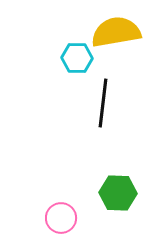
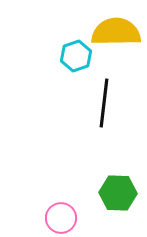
yellow semicircle: rotated 9 degrees clockwise
cyan hexagon: moved 1 px left, 2 px up; rotated 20 degrees counterclockwise
black line: moved 1 px right
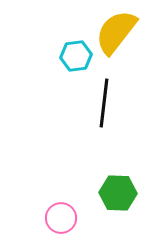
yellow semicircle: rotated 51 degrees counterclockwise
cyan hexagon: rotated 12 degrees clockwise
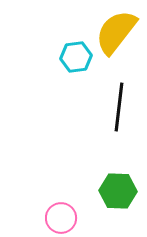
cyan hexagon: moved 1 px down
black line: moved 15 px right, 4 px down
green hexagon: moved 2 px up
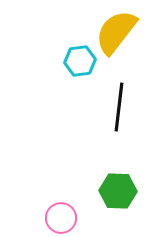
cyan hexagon: moved 4 px right, 4 px down
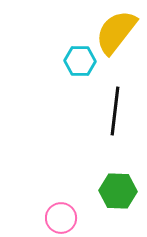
cyan hexagon: rotated 8 degrees clockwise
black line: moved 4 px left, 4 px down
